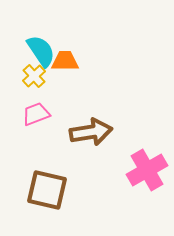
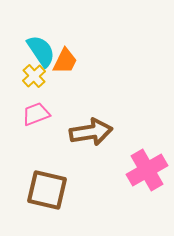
orange trapezoid: rotated 116 degrees clockwise
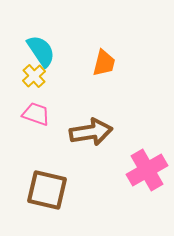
orange trapezoid: moved 39 px right, 2 px down; rotated 12 degrees counterclockwise
pink trapezoid: rotated 40 degrees clockwise
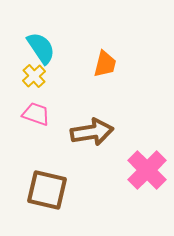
cyan semicircle: moved 3 px up
orange trapezoid: moved 1 px right, 1 px down
brown arrow: moved 1 px right
pink cross: rotated 15 degrees counterclockwise
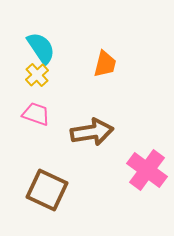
yellow cross: moved 3 px right, 1 px up
pink cross: rotated 9 degrees counterclockwise
brown square: rotated 12 degrees clockwise
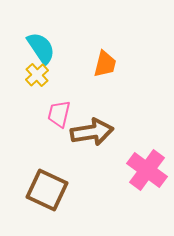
pink trapezoid: moved 23 px right; rotated 96 degrees counterclockwise
